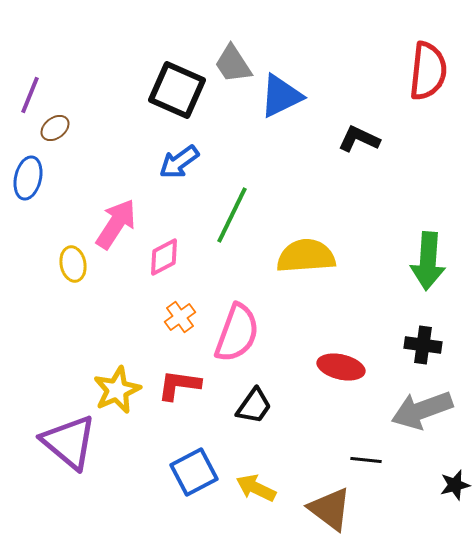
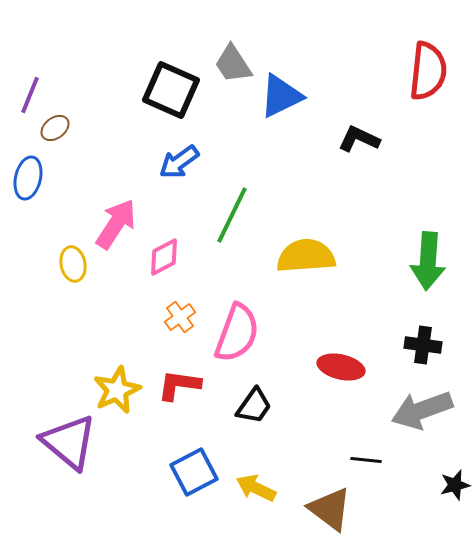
black square: moved 6 px left
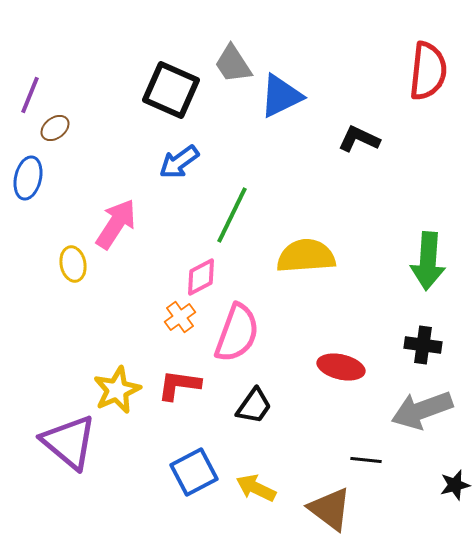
pink diamond: moved 37 px right, 20 px down
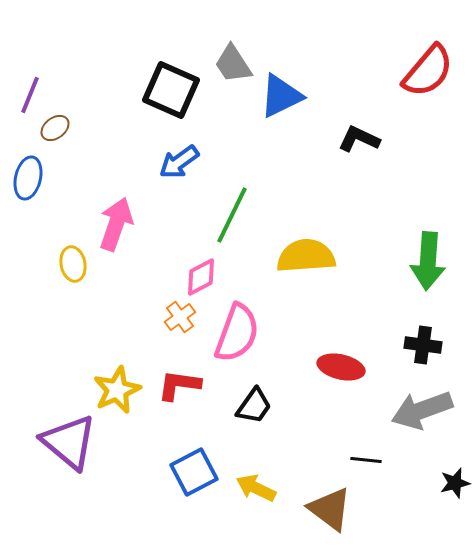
red semicircle: rotated 34 degrees clockwise
pink arrow: rotated 14 degrees counterclockwise
black star: moved 2 px up
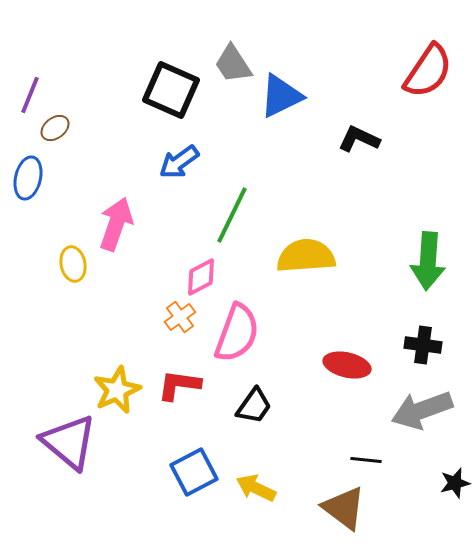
red semicircle: rotated 6 degrees counterclockwise
red ellipse: moved 6 px right, 2 px up
brown triangle: moved 14 px right, 1 px up
